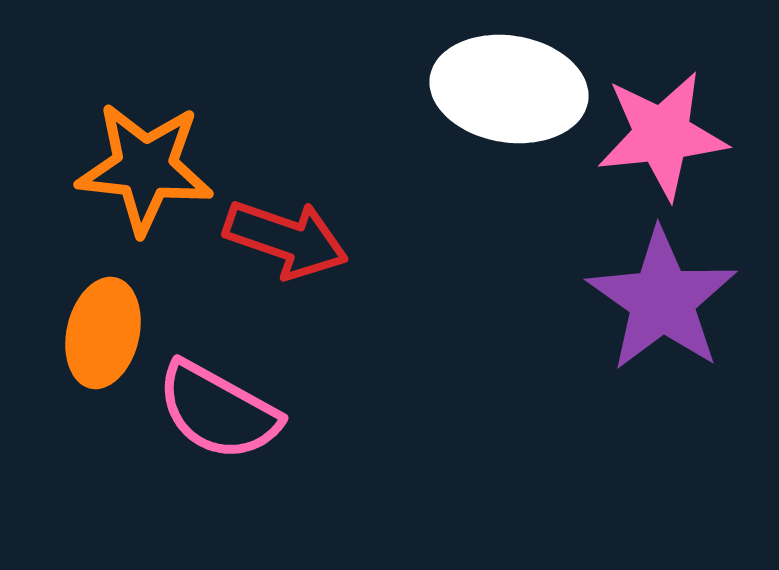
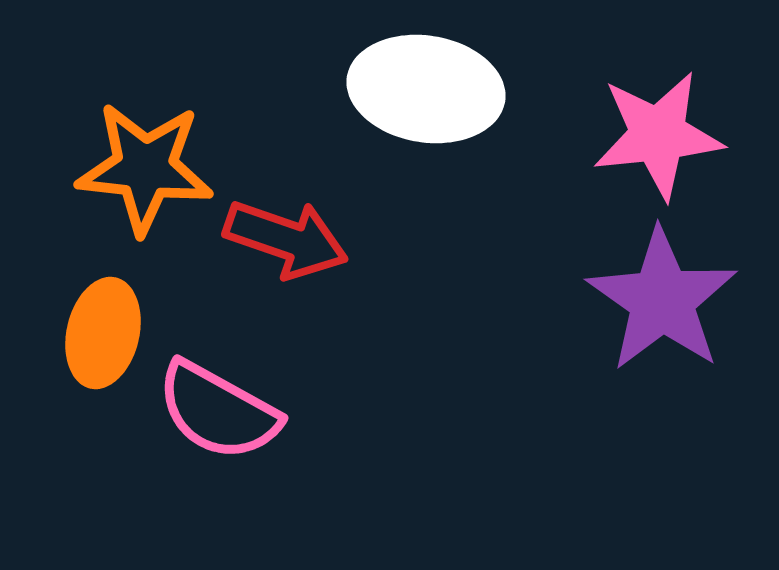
white ellipse: moved 83 px left
pink star: moved 4 px left
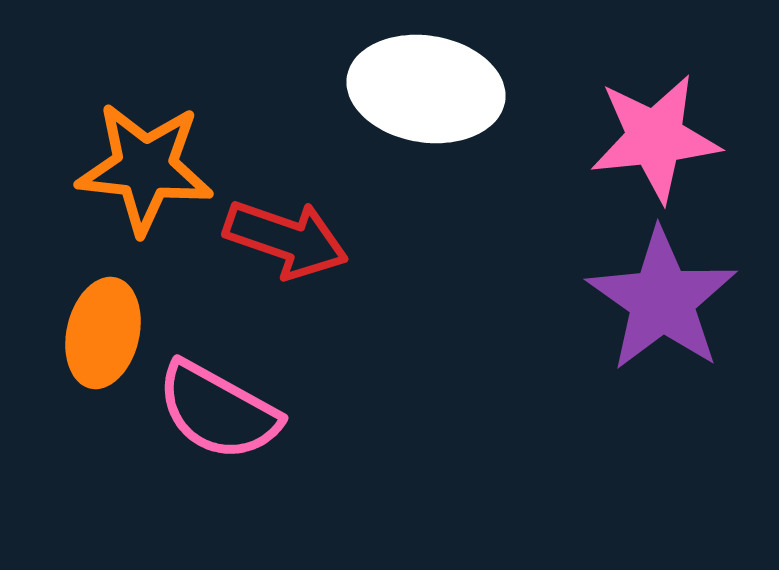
pink star: moved 3 px left, 3 px down
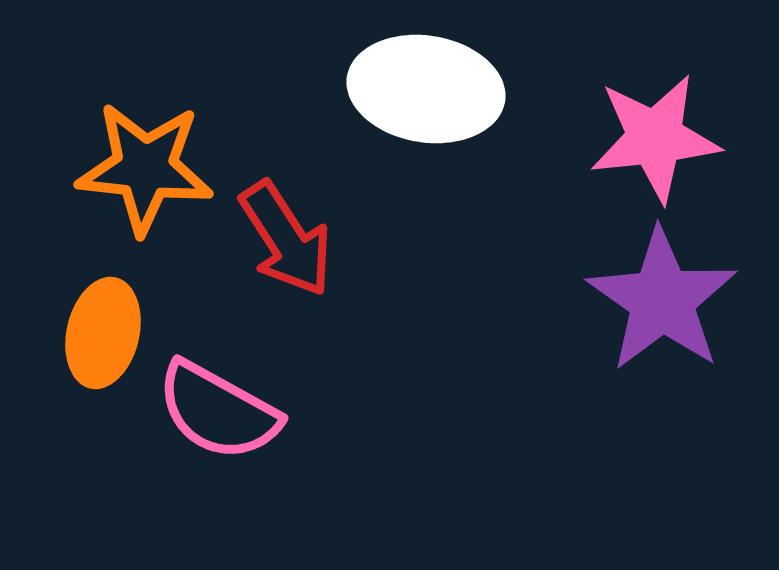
red arrow: rotated 38 degrees clockwise
